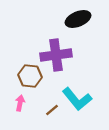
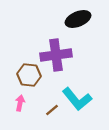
brown hexagon: moved 1 px left, 1 px up
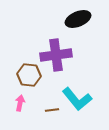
brown line: rotated 32 degrees clockwise
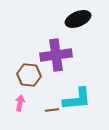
cyan L-shape: rotated 56 degrees counterclockwise
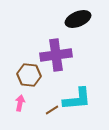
brown line: rotated 24 degrees counterclockwise
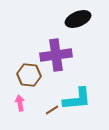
pink arrow: rotated 21 degrees counterclockwise
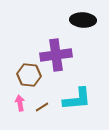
black ellipse: moved 5 px right, 1 px down; rotated 25 degrees clockwise
brown line: moved 10 px left, 3 px up
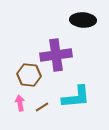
cyan L-shape: moved 1 px left, 2 px up
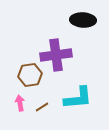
brown hexagon: moved 1 px right; rotated 15 degrees counterclockwise
cyan L-shape: moved 2 px right, 1 px down
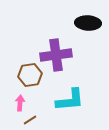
black ellipse: moved 5 px right, 3 px down
cyan L-shape: moved 8 px left, 2 px down
pink arrow: rotated 14 degrees clockwise
brown line: moved 12 px left, 13 px down
